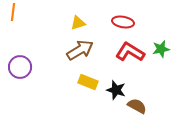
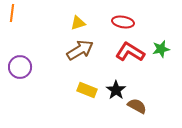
orange line: moved 1 px left, 1 px down
yellow rectangle: moved 1 px left, 8 px down
black star: rotated 18 degrees clockwise
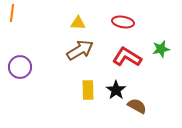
yellow triangle: rotated 21 degrees clockwise
red L-shape: moved 3 px left, 5 px down
yellow rectangle: moved 1 px right; rotated 66 degrees clockwise
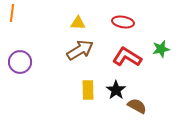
purple circle: moved 5 px up
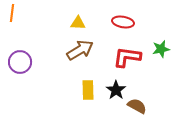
red L-shape: rotated 24 degrees counterclockwise
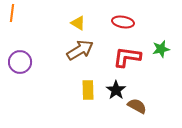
yellow triangle: rotated 28 degrees clockwise
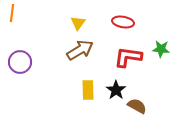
yellow triangle: rotated 35 degrees clockwise
green star: rotated 18 degrees clockwise
red L-shape: moved 1 px right
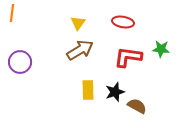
black star: moved 1 px left, 2 px down; rotated 18 degrees clockwise
